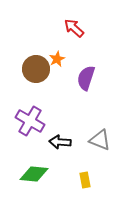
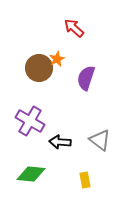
brown circle: moved 3 px right, 1 px up
gray triangle: rotated 15 degrees clockwise
green diamond: moved 3 px left
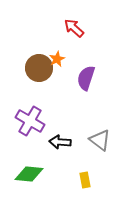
green diamond: moved 2 px left
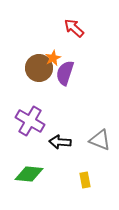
orange star: moved 4 px left, 1 px up
purple semicircle: moved 21 px left, 5 px up
gray triangle: rotated 15 degrees counterclockwise
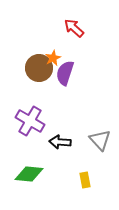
gray triangle: rotated 25 degrees clockwise
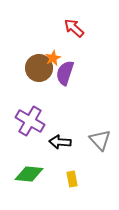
yellow rectangle: moved 13 px left, 1 px up
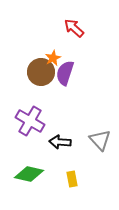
brown circle: moved 2 px right, 4 px down
green diamond: rotated 8 degrees clockwise
